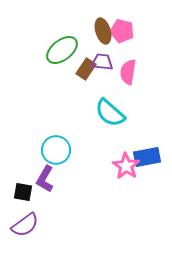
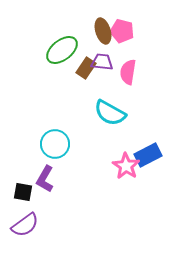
brown rectangle: moved 1 px up
cyan semicircle: rotated 12 degrees counterclockwise
cyan circle: moved 1 px left, 6 px up
blue rectangle: moved 1 px right, 2 px up; rotated 16 degrees counterclockwise
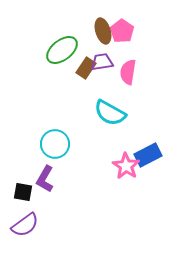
pink pentagon: rotated 20 degrees clockwise
purple trapezoid: rotated 15 degrees counterclockwise
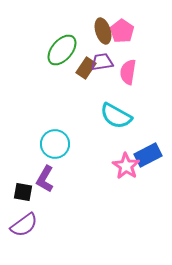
green ellipse: rotated 12 degrees counterclockwise
cyan semicircle: moved 6 px right, 3 px down
purple semicircle: moved 1 px left
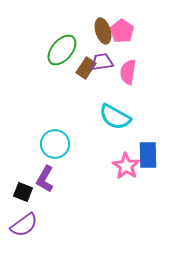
cyan semicircle: moved 1 px left, 1 px down
blue rectangle: rotated 64 degrees counterclockwise
black square: rotated 12 degrees clockwise
